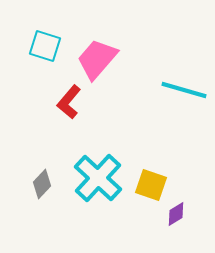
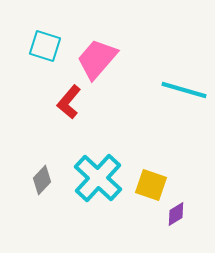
gray diamond: moved 4 px up
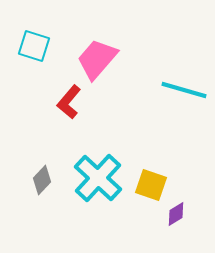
cyan square: moved 11 px left
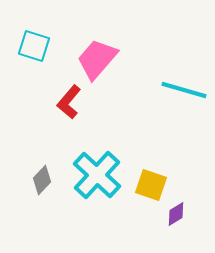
cyan cross: moved 1 px left, 3 px up
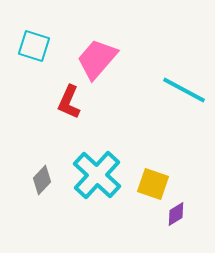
cyan line: rotated 12 degrees clockwise
red L-shape: rotated 16 degrees counterclockwise
yellow square: moved 2 px right, 1 px up
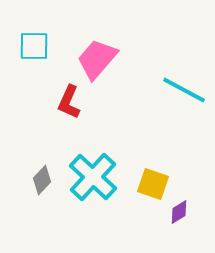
cyan square: rotated 16 degrees counterclockwise
cyan cross: moved 4 px left, 2 px down
purple diamond: moved 3 px right, 2 px up
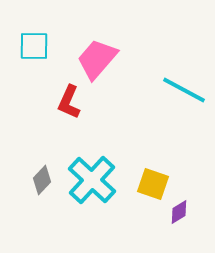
cyan cross: moved 1 px left, 3 px down
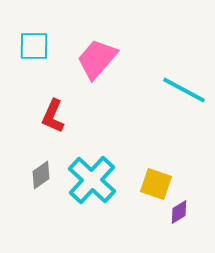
red L-shape: moved 16 px left, 14 px down
gray diamond: moved 1 px left, 5 px up; rotated 12 degrees clockwise
yellow square: moved 3 px right
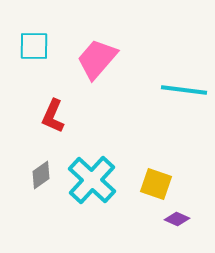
cyan line: rotated 21 degrees counterclockwise
purple diamond: moved 2 px left, 7 px down; rotated 55 degrees clockwise
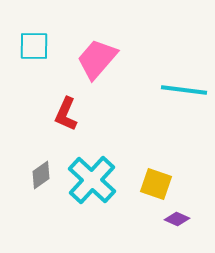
red L-shape: moved 13 px right, 2 px up
